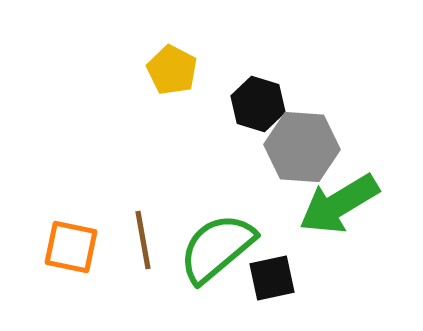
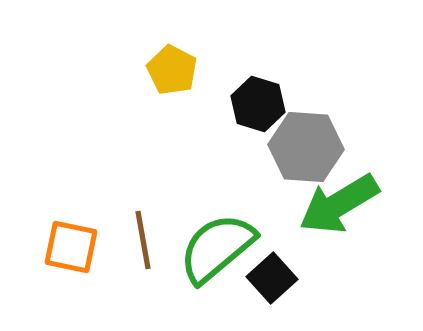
gray hexagon: moved 4 px right
black square: rotated 30 degrees counterclockwise
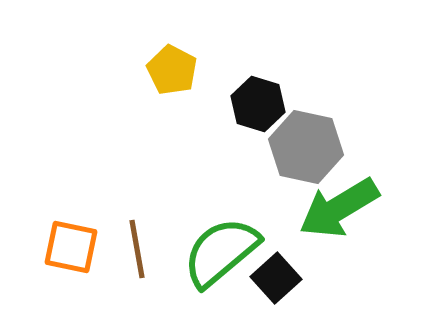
gray hexagon: rotated 8 degrees clockwise
green arrow: moved 4 px down
brown line: moved 6 px left, 9 px down
green semicircle: moved 4 px right, 4 px down
black square: moved 4 px right
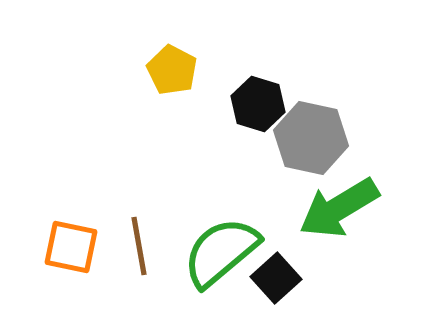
gray hexagon: moved 5 px right, 9 px up
brown line: moved 2 px right, 3 px up
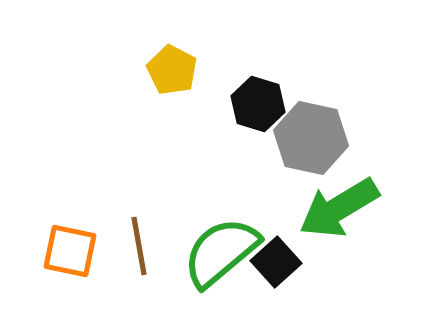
orange square: moved 1 px left, 4 px down
black square: moved 16 px up
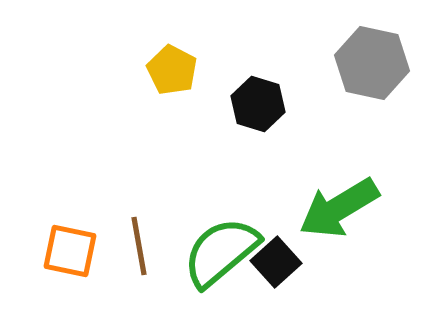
gray hexagon: moved 61 px right, 75 px up
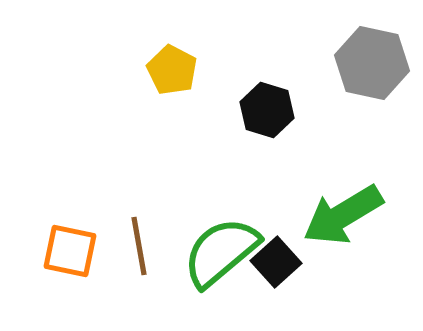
black hexagon: moved 9 px right, 6 px down
green arrow: moved 4 px right, 7 px down
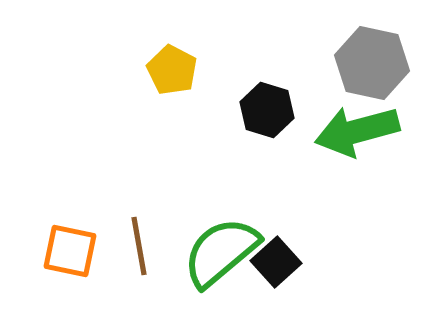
green arrow: moved 14 px right, 84 px up; rotated 16 degrees clockwise
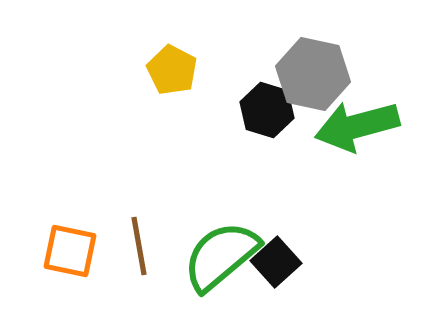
gray hexagon: moved 59 px left, 11 px down
green arrow: moved 5 px up
green semicircle: moved 4 px down
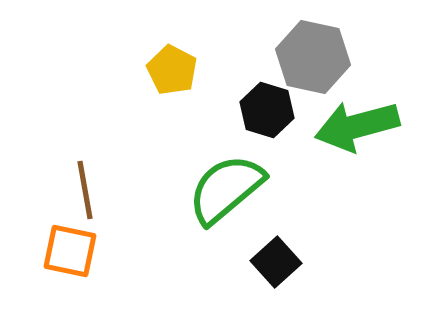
gray hexagon: moved 17 px up
brown line: moved 54 px left, 56 px up
green semicircle: moved 5 px right, 67 px up
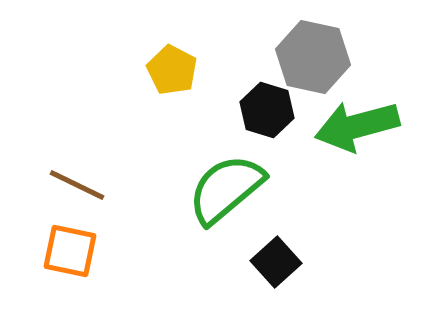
brown line: moved 8 px left, 5 px up; rotated 54 degrees counterclockwise
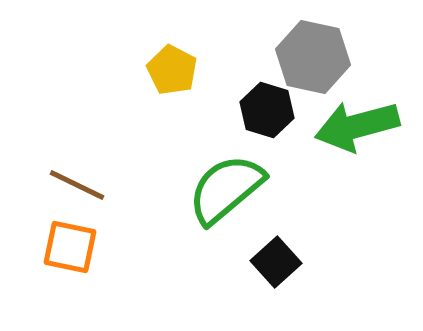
orange square: moved 4 px up
